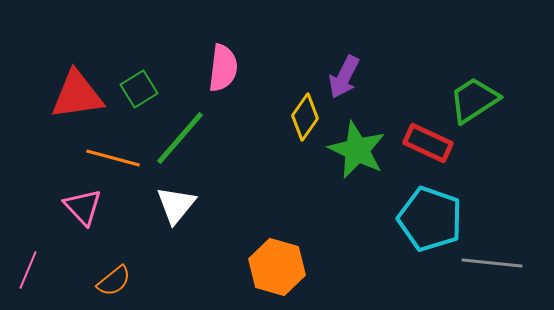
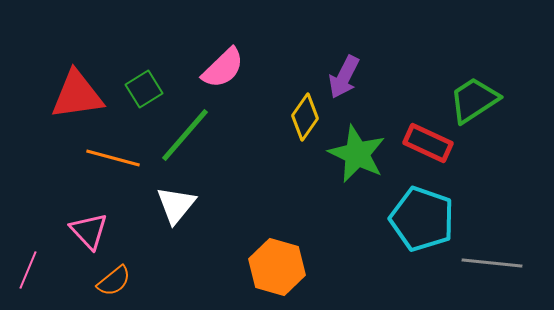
pink semicircle: rotated 39 degrees clockwise
green square: moved 5 px right
green line: moved 5 px right, 3 px up
green star: moved 4 px down
pink triangle: moved 6 px right, 24 px down
cyan pentagon: moved 8 px left
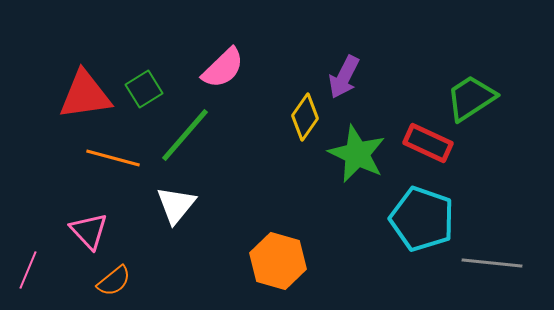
red triangle: moved 8 px right
green trapezoid: moved 3 px left, 2 px up
orange hexagon: moved 1 px right, 6 px up
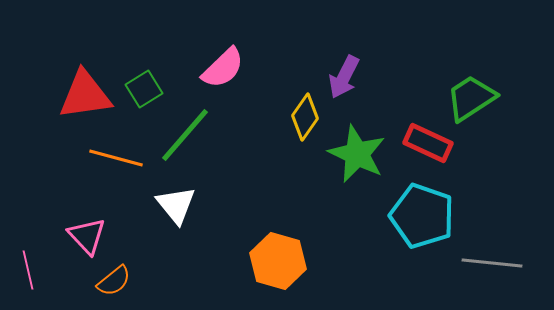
orange line: moved 3 px right
white triangle: rotated 18 degrees counterclockwise
cyan pentagon: moved 3 px up
pink triangle: moved 2 px left, 5 px down
pink line: rotated 36 degrees counterclockwise
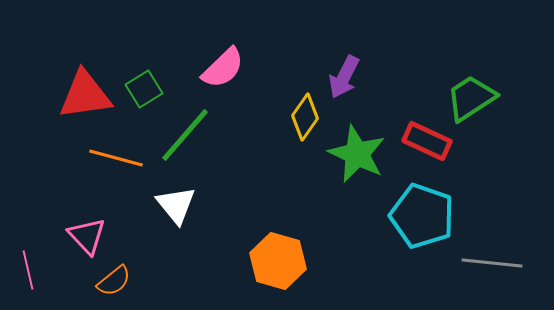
red rectangle: moved 1 px left, 2 px up
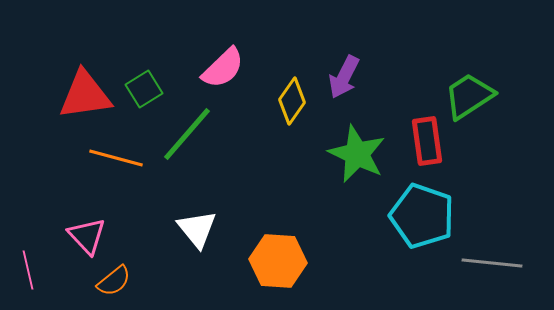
green trapezoid: moved 2 px left, 2 px up
yellow diamond: moved 13 px left, 16 px up
green line: moved 2 px right, 1 px up
red rectangle: rotated 57 degrees clockwise
white triangle: moved 21 px right, 24 px down
orange hexagon: rotated 12 degrees counterclockwise
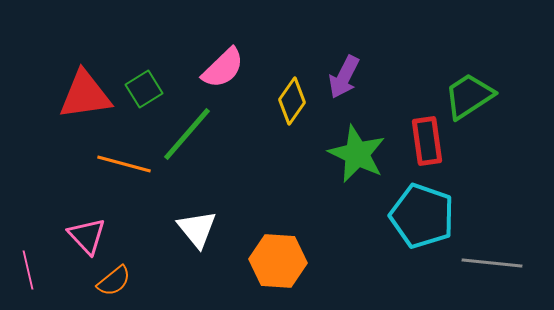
orange line: moved 8 px right, 6 px down
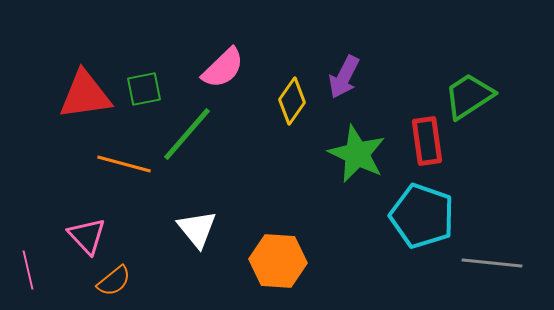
green square: rotated 21 degrees clockwise
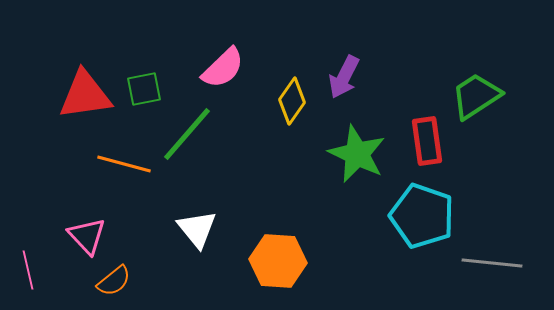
green trapezoid: moved 7 px right
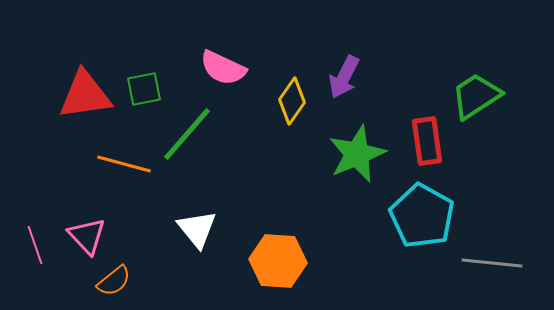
pink semicircle: rotated 69 degrees clockwise
green star: rotated 24 degrees clockwise
cyan pentagon: rotated 10 degrees clockwise
pink line: moved 7 px right, 25 px up; rotated 6 degrees counterclockwise
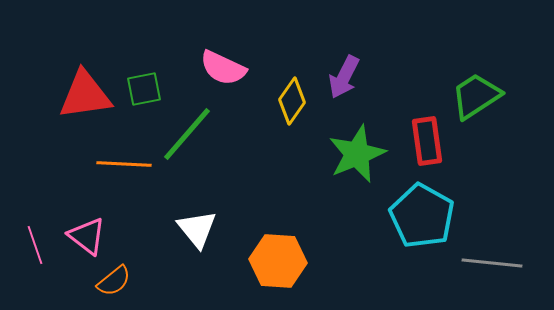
orange line: rotated 12 degrees counterclockwise
pink triangle: rotated 9 degrees counterclockwise
